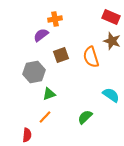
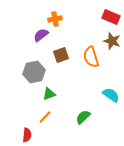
green semicircle: moved 2 px left
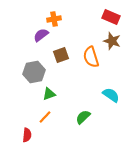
orange cross: moved 1 px left
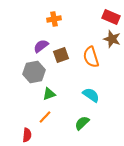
purple semicircle: moved 11 px down
brown star: moved 2 px up
cyan semicircle: moved 20 px left
green semicircle: moved 1 px left, 6 px down
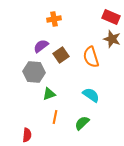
brown square: rotated 14 degrees counterclockwise
gray hexagon: rotated 15 degrees clockwise
orange line: moved 10 px right; rotated 32 degrees counterclockwise
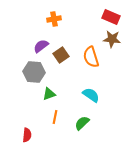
brown star: rotated 12 degrees counterclockwise
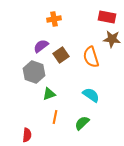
red rectangle: moved 4 px left; rotated 12 degrees counterclockwise
gray hexagon: rotated 15 degrees clockwise
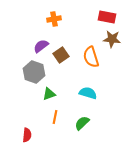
cyan semicircle: moved 3 px left, 2 px up; rotated 18 degrees counterclockwise
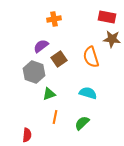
brown square: moved 2 px left, 4 px down
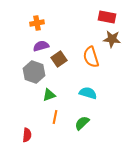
orange cross: moved 17 px left, 4 px down
purple semicircle: rotated 21 degrees clockwise
green triangle: moved 1 px down
